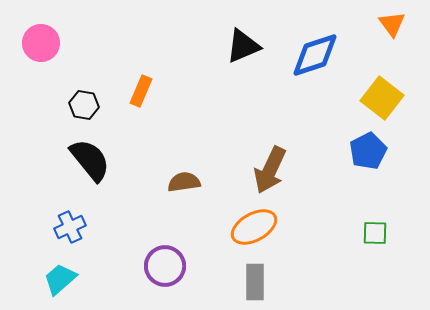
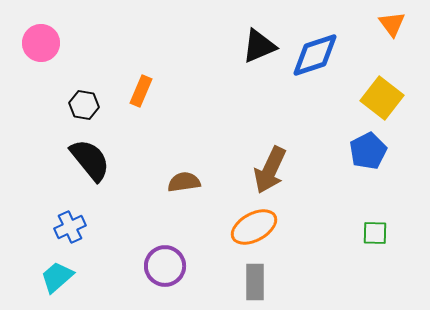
black triangle: moved 16 px right
cyan trapezoid: moved 3 px left, 2 px up
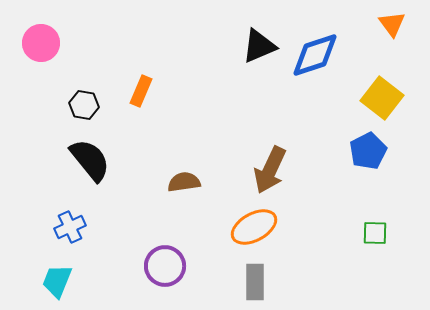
cyan trapezoid: moved 4 px down; rotated 27 degrees counterclockwise
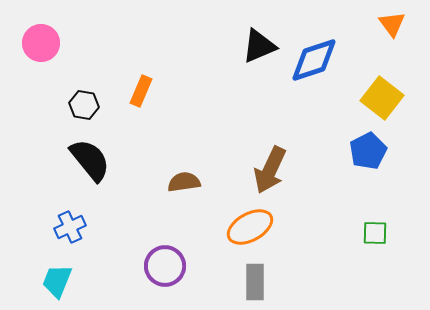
blue diamond: moved 1 px left, 5 px down
orange ellipse: moved 4 px left
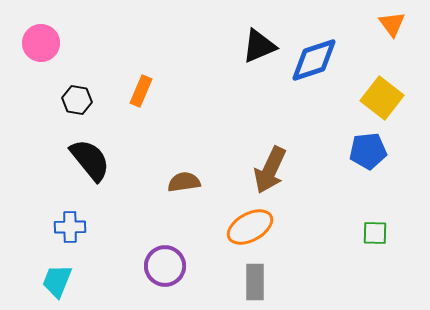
black hexagon: moved 7 px left, 5 px up
blue pentagon: rotated 21 degrees clockwise
blue cross: rotated 24 degrees clockwise
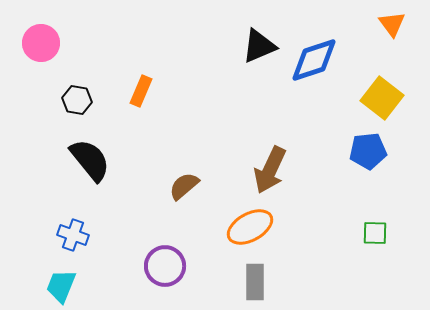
brown semicircle: moved 4 px down; rotated 32 degrees counterclockwise
blue cross: moved 3 px right, 8 px down; rotated 20 degrees clockwise
cyan trapezoid: moved 4 px right, 5 px down
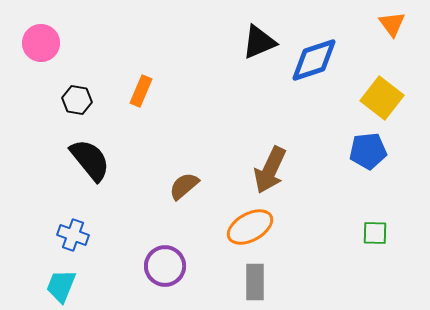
black triangle: moved 4 px up
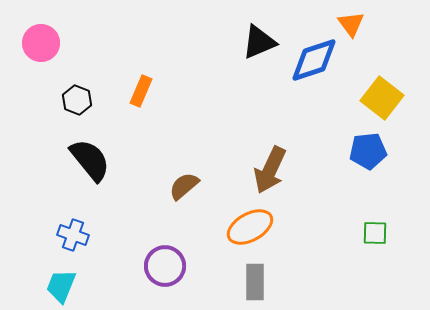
orange triangle: moved 41 px left
black hexagon: rotated 12 degrees clockwise
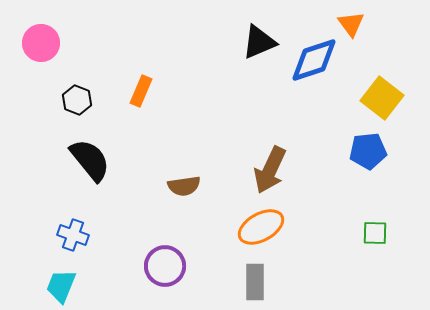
brown semicircle: rotated 148 degrees counterclockwise
orange ellipse: moved 11 px right
